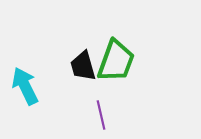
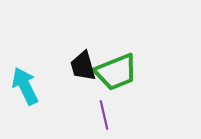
green trapezoid: moved 11 px down; rotated 48 degrees clockwise
purple line: moved 3 px right
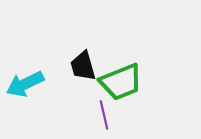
green trapezoid: moved 5 px right, 10 px down
cyan arrow: moved 2 px up; rotated 90 degrees counterclockwise
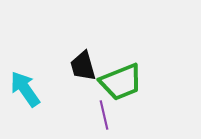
cyan arrow: moved 5 px down; rotated 81 degrees clockwise
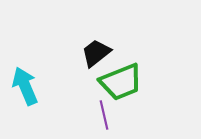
black trapezoid: moved 13 px right, 13 px up; rotated 68 degrees clockwise
cyan arrow: moved 3 px up; rotated 12 degrees clockwise
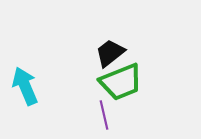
black trapezoid: moved 14 px right
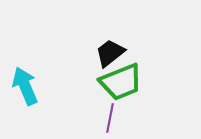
purple line: moved 6 px right, 3 px down; rotated 24 degrees clockwise
